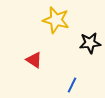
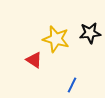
yellow star: moved 19 px down
black star: moved 10 px up
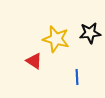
red triangle: moved 1 px down
blue line: moved 5 px right, 8 px up; rotated 28 degrees counterclockwise
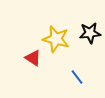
red triangle: moved 1 px left, 3 px up
blue line: rotated 35 degrees counterclockwise
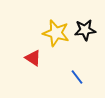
black star: moved 5 px left, 3 px up
yellow star: moved 6 px up
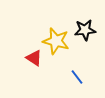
yellow star: moved 8 px down
red triangle: moved 1 px right
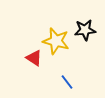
blue line: moved 10 px left, 5 px down
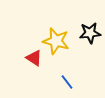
black star: moved 5 px right, 3 px down
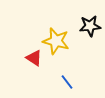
black star: moved 7 px up
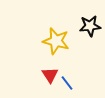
red triangle: moved 16 px right, 17 px down; rotated 24 degrees clockwise
blue line: moved 1 px down
